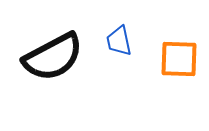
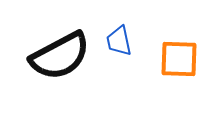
black semicircle: moved 7 px right, 1 px up
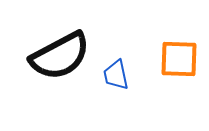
blue trapezoid: moved 3 px left, 34 px down
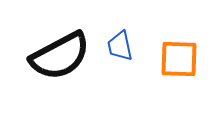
blue trapezoid: moved 4 px right, 29 px up
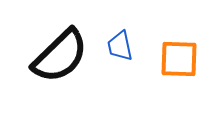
black semicircle: rotated 16 degrees counterclockwise
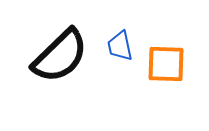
orange square: moved 13 px left, 5 px down
